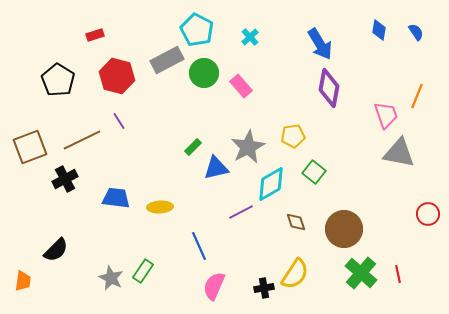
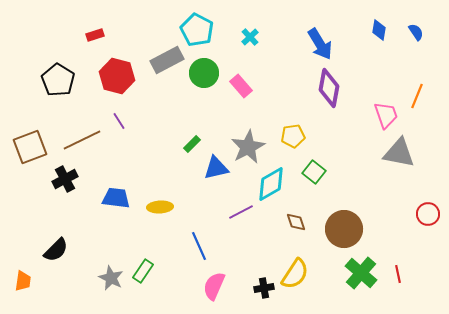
green rectangle at (193, 147): moved 1 px left, 3 px up
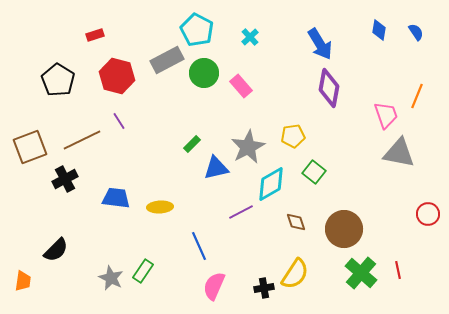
red line at (398, 274): moved 4 px up
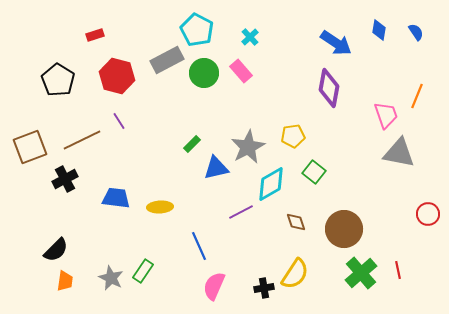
blue arrow at (320, 44): moved 16 px right, 1 px up; rotated 24 degrees counterclockwise
pink rectangle at (241, 86): moved 15 px up
green cross at (361, 273): rotated 8 degrees clockwise
orange trapezoid at (23, 281): moved 42 px right
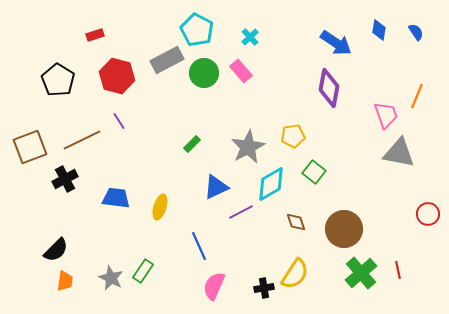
blue triangle at (216, 168): moved 19 px down; rotated 12 degrees counterclockwise
yellow ellipse at (160, 207): rotated 70 degrees counterclockwise
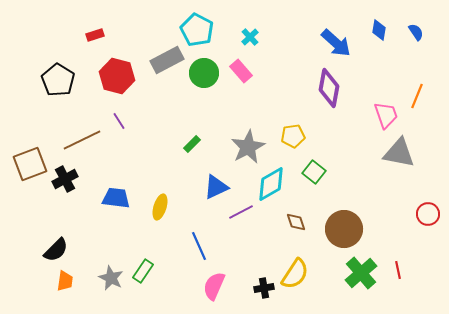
blue arrow at (336, 43): rotated 8 degrees clockwise
brown square at (30, 147): moved 17 px down
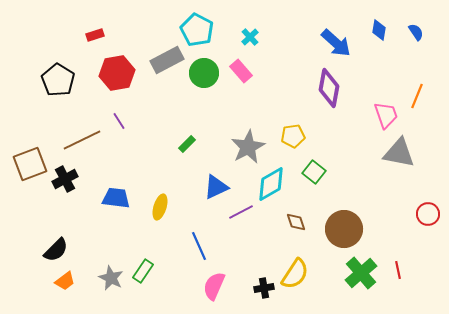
red hexagon at (117, 76): moved 3 px up; rotated 24 degrees counterclockwise
green rectangle at (192, 144): moved 5 px left
orange trapezoid at (65, 281): rotated 45 degrees clockwise
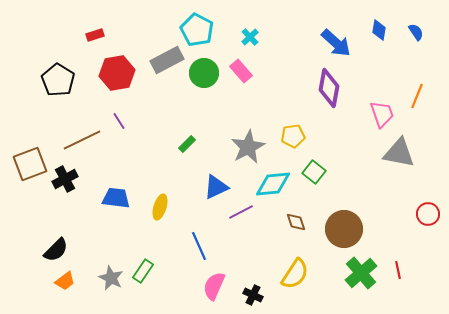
pink trapezoid at (386, 115): moved 4 px left, 1 px up
cyan diamond at (271, 184): moved 2 px right; rotated 24 degrees clockwise
black cross at (264, 288): moved 11 px left, 7 px down; rotated 36 degrees clockwise
